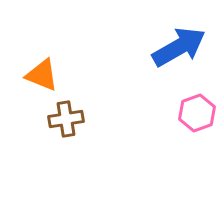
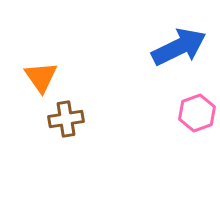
blue arrow: rotated 4 degrees clockwise
orange triangle: moved 1 px left, 2 px down; rotated 33 degrees clockwise
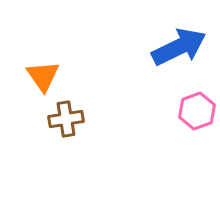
orange triangle: moved 2 px right, 1 px up
pink hexagon: moved 2 px up
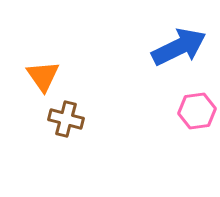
pink hexagon: rotated 12 degrees clockwise
brown cross: rotated 24 degrees clockwise
